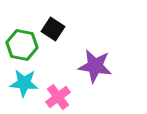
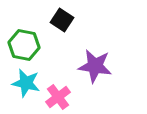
black square: moved 9 px right, 9 px up
green hexagon: moved 2 px right
cyan star: moved 2 px right; rotated 8 degrees clockwise
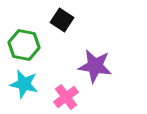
cyan star: moved 2 px left, 1 px down
pink cross: moved 8 px right
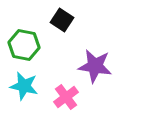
cyan star: moved 2 px down
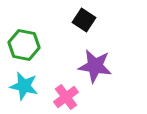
black square: moved 22 px right
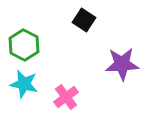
green hexagon: rotated 16 degrees clockwise
purple star: moved 27 px right, 2 px up; rotated 12 degrees counterclockwise
cyan star: moved 2 px up
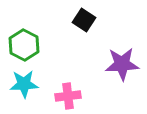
cyan star: rotated 16 degrees counterclockwise
pink cross: moved 2 px right, 1 px up; rotated 30 degrees clockwise
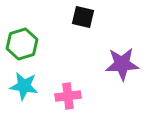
black square: moved 1 px left, 3 px up; rotated 20 degrees counterclockwise
green hexagon: moved 2 px left, 1 px up; rotated 16 degrees clockwise
cyan star: moved 2 px down; rotated 12 degrees clockwise
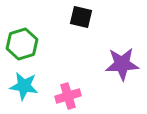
black square: moved 2 px left
pink cross: rotated 10 degrees counterclockwise
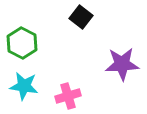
black square: rotated 25 degrees clockwise
green hexagon: moved 1 px up; rotated 16 degrees counterclockwise
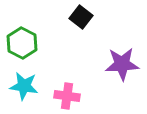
pink cross: moved 1 px left; rotated 25 degrees clockwise
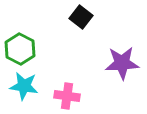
green hexagon: moved 2 px left, 6 px down
purple star: moved 1 px up
